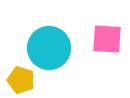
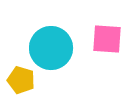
cyan circle: moved 2 px right
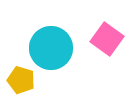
pink square: rotated 32 degrees clockwise
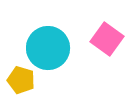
cyan circle: moved 3 px left
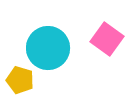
yellow pentagon: moved 1 px left
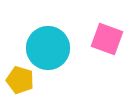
pink square: rotated 16 degrees counterclockwise
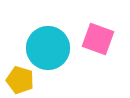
pink square: moved 9 px left
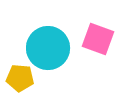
yellow pentagon: moved 2 px up; rotated 12 degrees counterclockwise
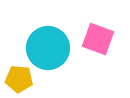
yellow pentagon: moved 1 px left, 1 px down
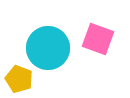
yellow pentagon: rotated 16 degrees clockwise
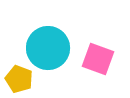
pink square: moved 20 px down
